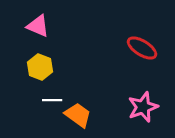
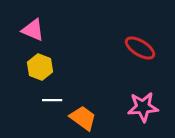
pink triangle: moved 5 px left, 4 px down
red ellipse: moved 2 px left
pink star: rotated 16 degrees clockwise
orange trapezoid: moved 5 px right, 3 px down
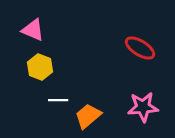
white line: moved 6 px right
orange trapezoid: moved 5 px right, 2 px up; rotated 76 degrees counterclockwise
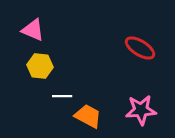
yellow hexagon: moved 1 px up; rotated 15 degrees counterclockwise
white line: moved 4 px right, 4 px up
pink star: moved 2 px left, 3 px down
orange trapezoid: rotated 68 degrees clockwise
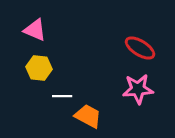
pink triangle: moved 2 px right
yellow hexagon: moved 1 px left, 2 px down
pink star: moved 3 px left, 21 px up
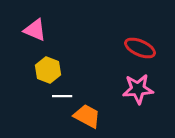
red ellipse: rotated 8 degrees counterclockwise
yellow hexagon: moved 9 px right, 2 px down; rotated 15 degrees clockwise
orange trapezoid: moved 1 px left
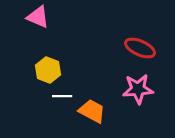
pink triangle: moved 3 px right, 13 px up
orange trapezoid: moved 5 px right, 5 px up
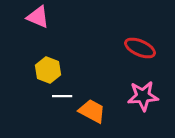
pink star: moved 5 px right, 7 px down
